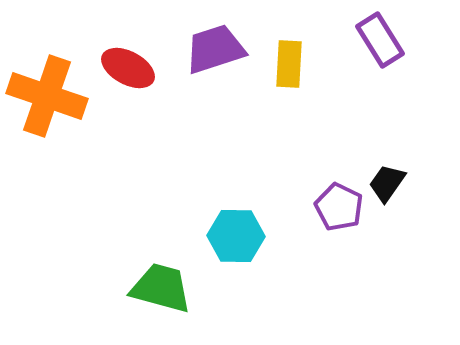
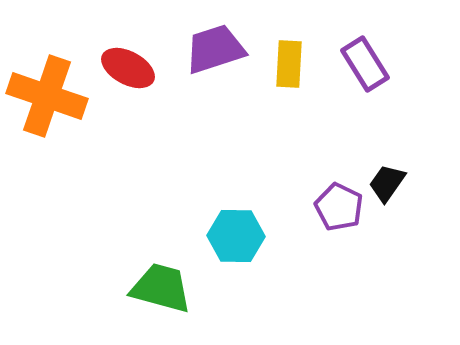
purple rectangle: moved 15 px left, 24 px down
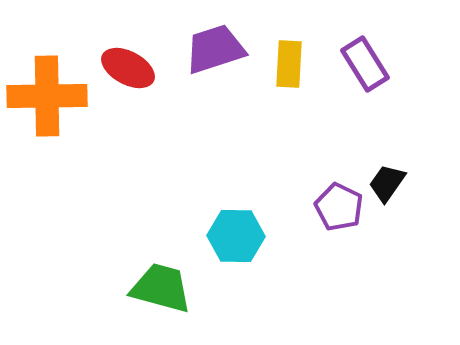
orange cross: rotated 20 degrees counterclockwise
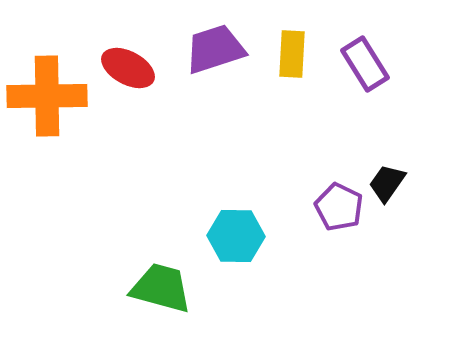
yellow rectangle: moved 3 px right, 10 px up
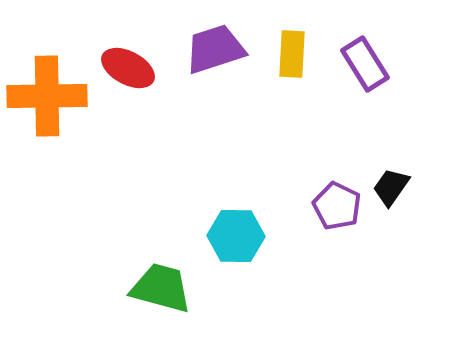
black trapezoid: moved 4 px right, 4 px down
purple pentagon: moved 2 px left, 1 px up
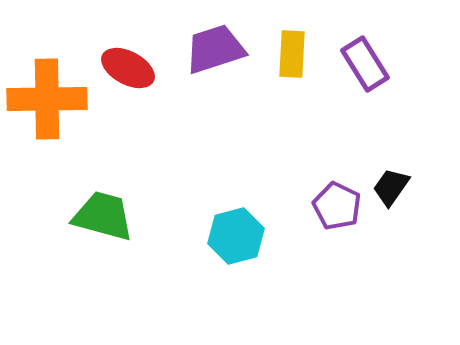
orange cross: moved 3 px down
cyan hexagon: rotated 16 degrees counterclockwise
green trapezoid: moved 58 px left, 72 px up
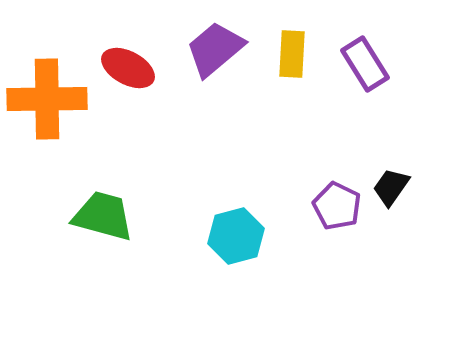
purple trapezoid: rotated 22 degrees counterclockwise
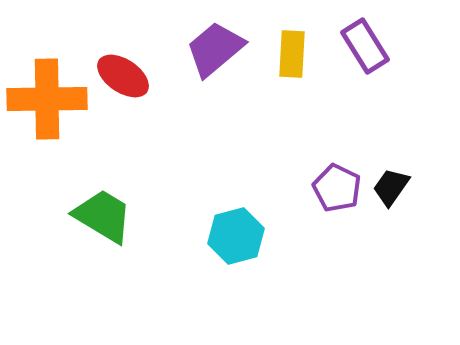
purple rectangle: moved 18 px up
red ellipse: moved 5 px left, 8 px down; rotated 6 degrees clockwise
purple pentagon: moved 18 px up
green trapezoid: rotated 16 degrees clockwise
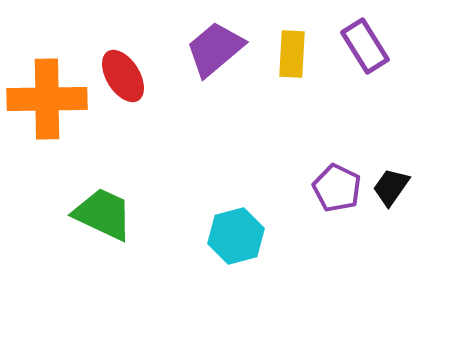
red ellipse: rotated 24 degrees clockwise
green trapezoid: moved 2 px up; rotated 6 degrees counterclockwise
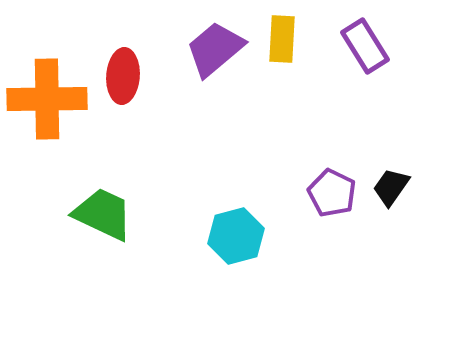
yellow rectangle: moved 10 px left, 15 px up
red ellipse: rotated 36 degrees clockwise
purple pentagon: moved 5 px left, 5 px down
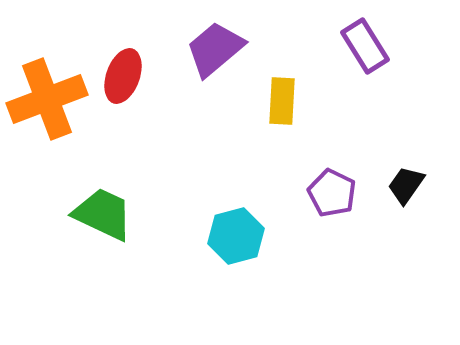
yellow rectangle: moved 62 px down
red ellipse: rotated 16 degrees clockwise
orange cross: rotated 20 degrees counterclockwise
black trapezoid: moved 15 px right, 2 px up
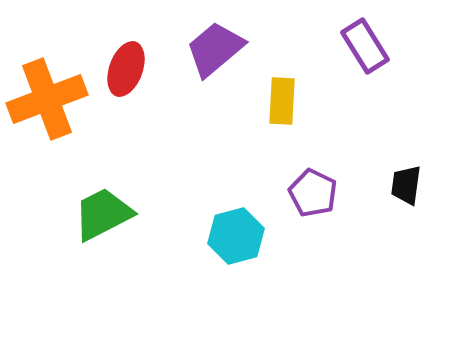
red ellipse: moved 3 px right, 7 px up
black trapezoid: rotated 27 degrees counterclockwise
purple pentagon: moved 19 px left
green trapezoid: rotated 52 degrees counterclockwise
